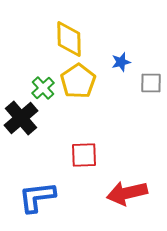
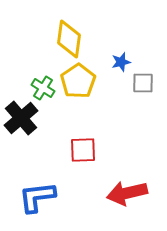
yellow diamond: rotated 9 degrees clockwise
gray square: moved 8 px left
green cross: rotated 15 degrees counterclockwise
red square: moved 1 px left, 5 px up
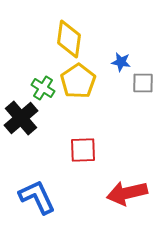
blue star: rotated 24 degrees clockwise
blue L-shape: rotated 72 degrees clockwise
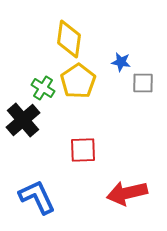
black cross: moved 2 px right, 2 px down
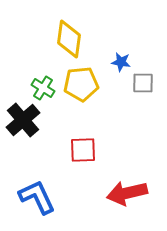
yellow pentagon: moved 3 px right, 3 px down; rotated 28 degrees clockwise
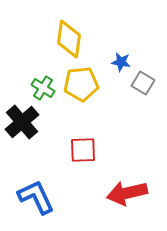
gray square: rotated 30 degrees clockwise
black cross: moved 1 px left, 2 px down
blue L-shape: moved 1 px left
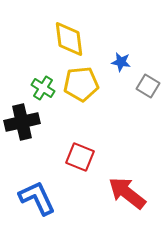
yellow diamond: rotated 15 degrees counterclockwise
gray square: moved 5 px right, 3 px down
black cross: rotated 28 degrees clockwise
red square: moved 3 px left, 7 px down; rotated 24 degrees clockwise
red arrow: rotated 51 degrees clockwise
blue L-shape: moved 1 px right, 1 px down
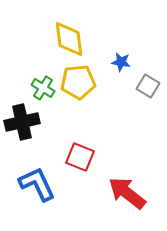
yellow pentagon: moved 3 px left, 2 px up
blue L-shape: moved 14 px up
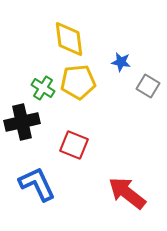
red square: moved 6 px left, 12 px up
